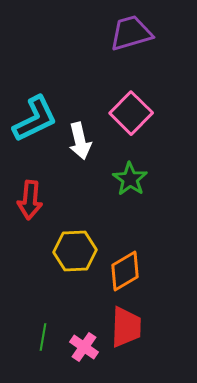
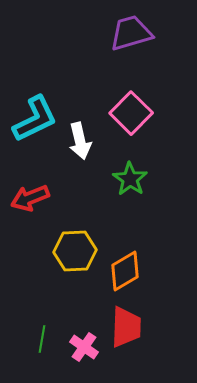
red arrow: moved 2 px up; rotated 63 degrees clockwise
green line: moved 1 px left, 2 px down
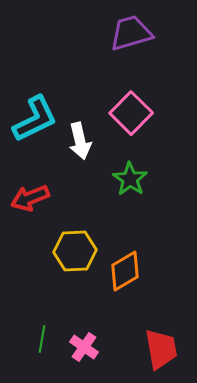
red trapezoid: moved 35 px right, 22 px down; rotated 12 degrees counterclockwise
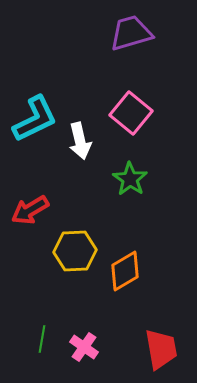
pink square: rotated 6 degrees counterclockwise
red arrow: moved 12 px down; rotated 9 degrees counterclockwise
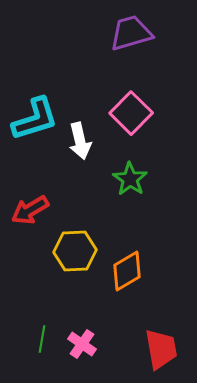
pink square: rotated 6 degrees clockwise
cyan L-shape: rotated 9 degrees clockwise
orange diamond: moved 2 px right
pink cross: moved 2 px left, 3 px up
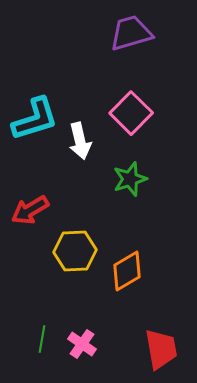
green star: rotated 20 degrees clockwise
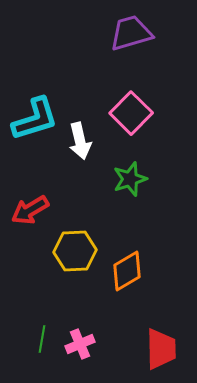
pink cross: moved 2 px left; rotated 32 degrees clockwise
red trapezoid: rotated 9 degrees clockwise
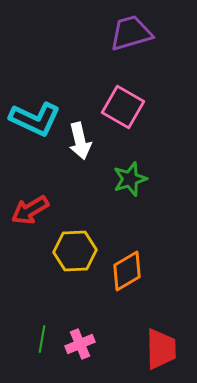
pink square: moved 8 px left, 6 px up; rotated 15 degrees counterclockwise
cyan L-shape: rotated 42 degrees clockwise
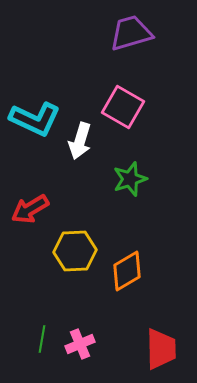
white arrow: rotated 30 degrees clockwise
red arrow: moved 1 px up
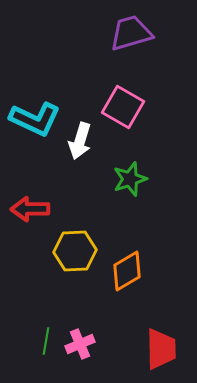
red arrow: rotated 30 degrees clockwise
green line: moved 4 px right, 2 px down
